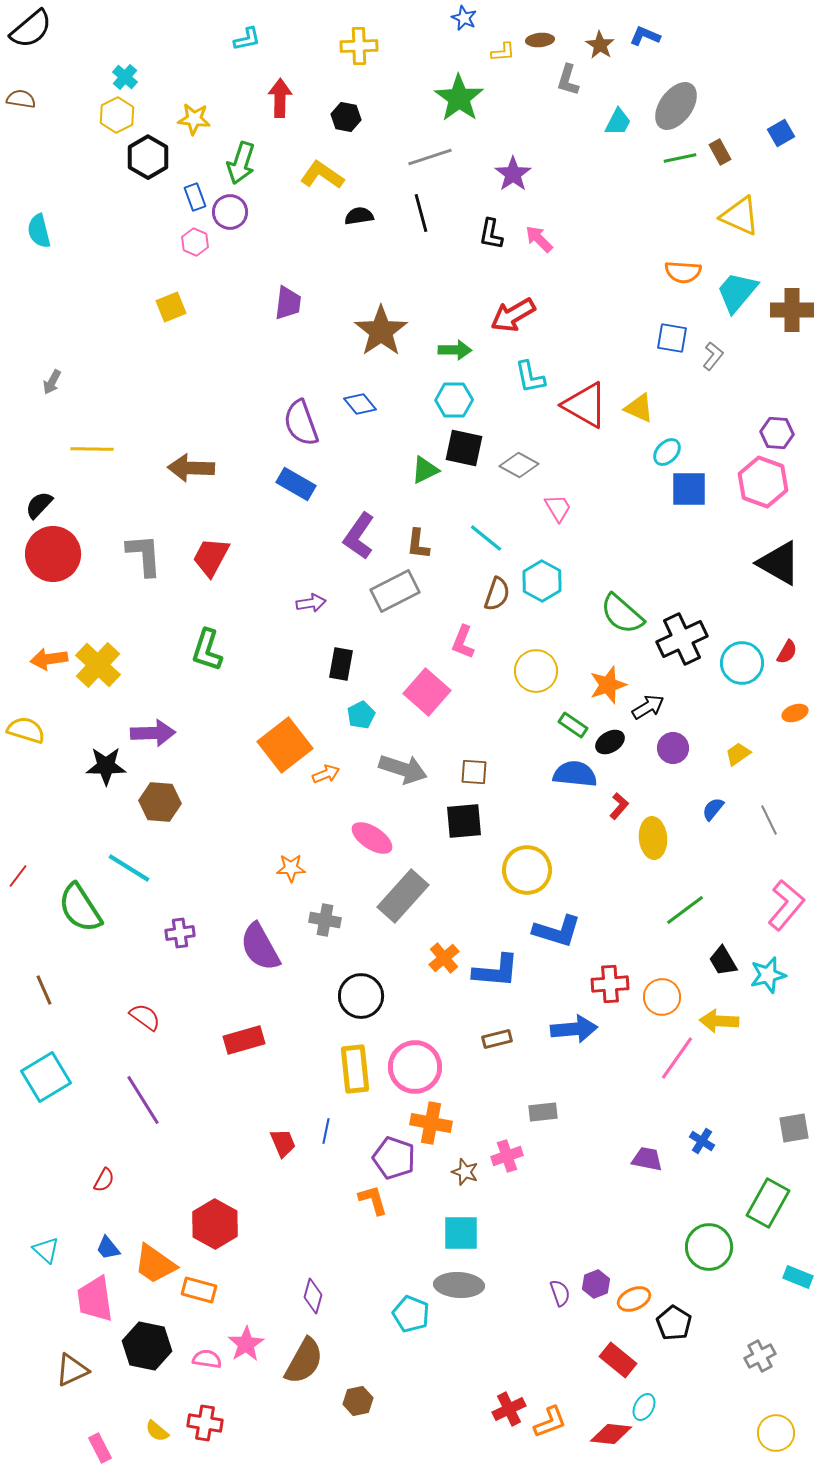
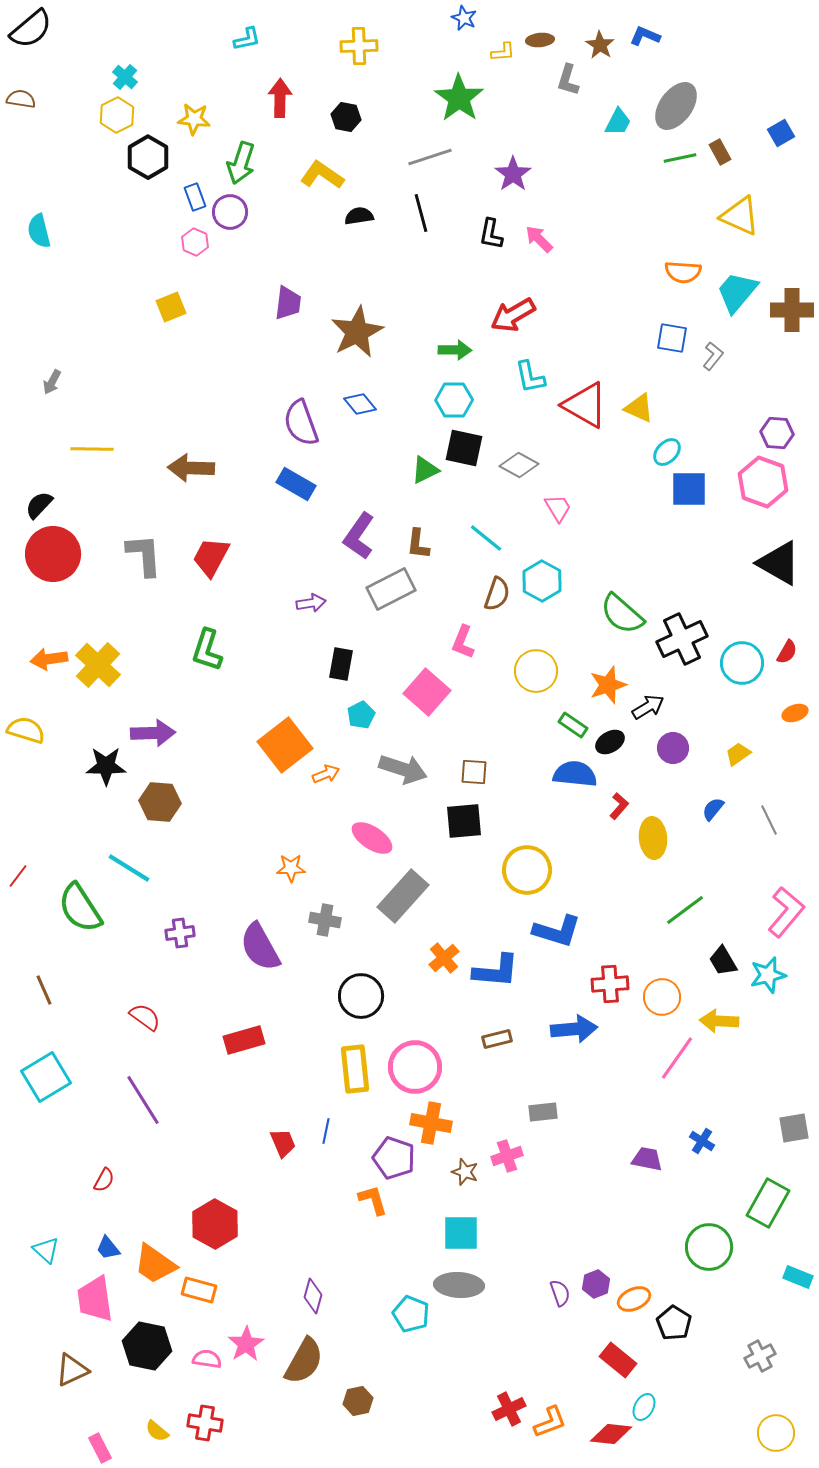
brown star at (381, 331): moved 24 px left, 1 px down; rotated 8 degrees clockwise
gray rectangle at (395, 591): moved 4 px left, 2 px up
pink L-shape at (786, 905): moved 7 px down
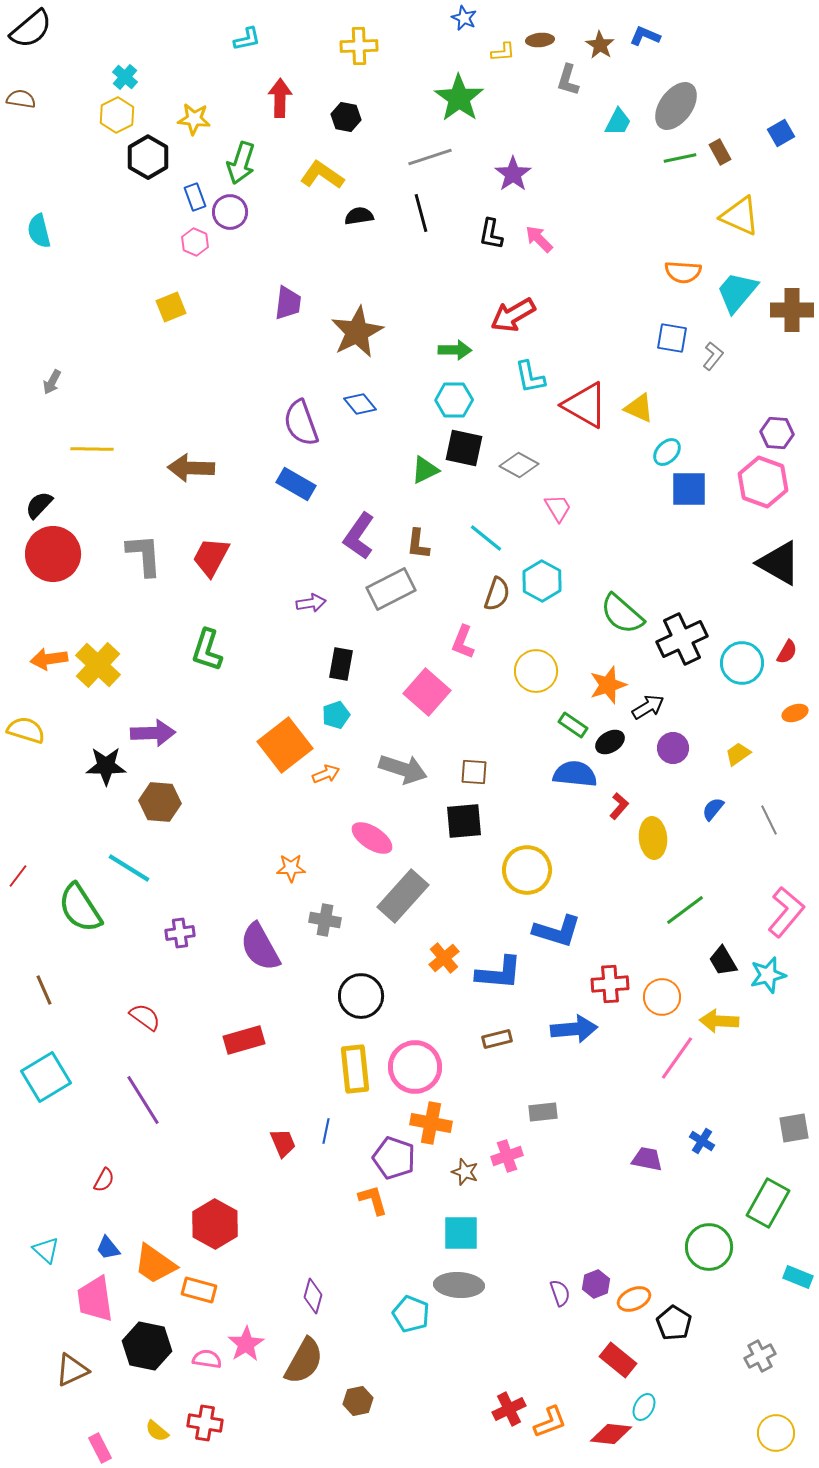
cyan pentagon at (361, 715): moved 25 px left; rotated 8 degrees clockwise
blue L-shape at (496, 971): moved 3 px right, 2 px down
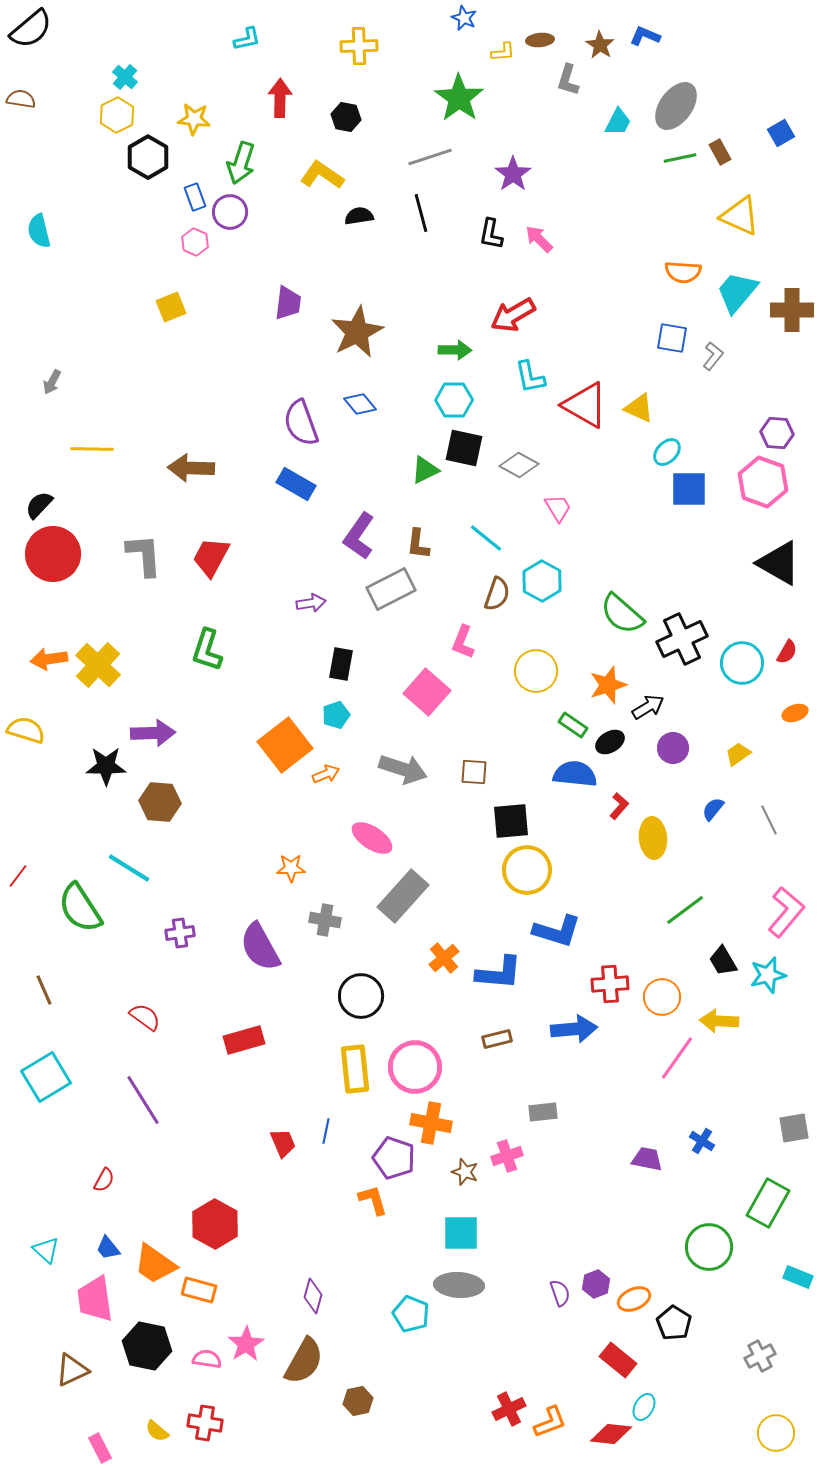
black square at (464, 821): moved 47 px right
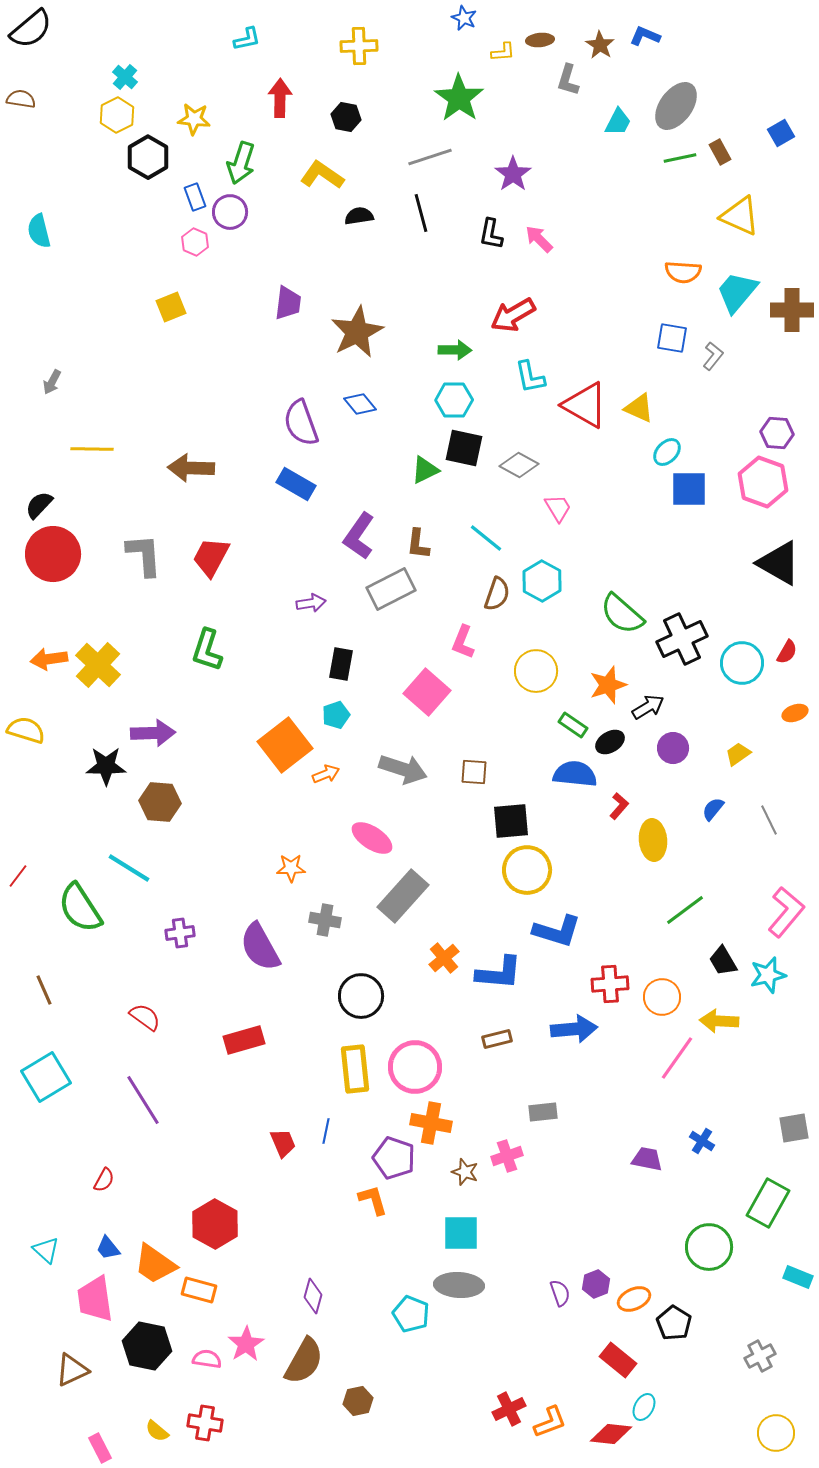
yellow ellipse at (653, 838): moved 2 px down
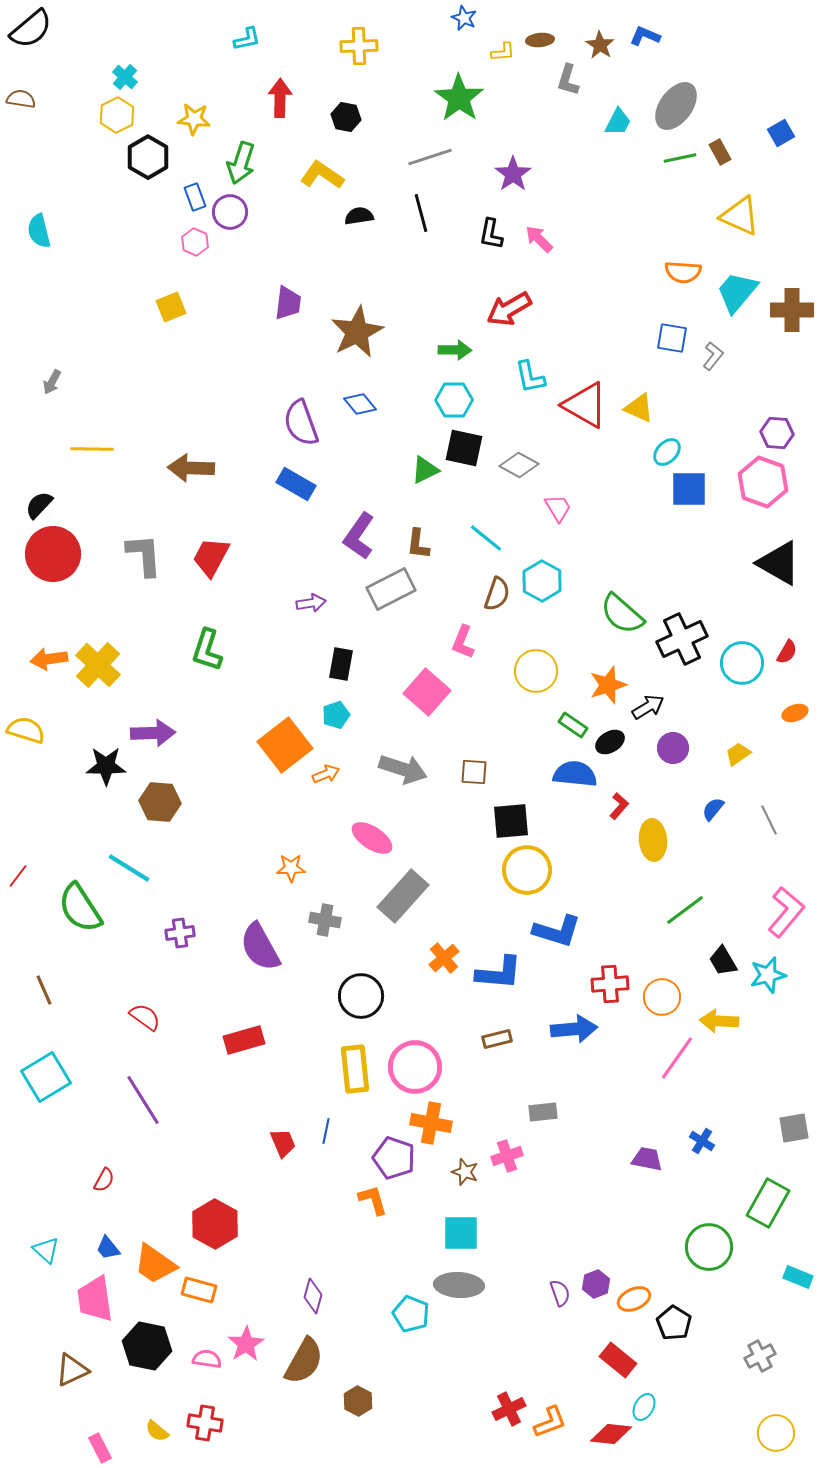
red arrow at (513, 315): moved 4 px left, 6 px up
brown hexagon at (358, 1401): rotated 20 degrees counterclockwise
